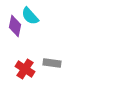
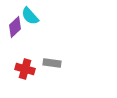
purple diamond: moved 1 px down; rotated 35 degrees clockwise
red cross: rotated 18 degrees counterclockwise
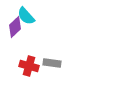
cyan semicircle: moved 4 px left
red cross: moved 4 px right, 3 px up
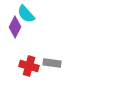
cyan semicircle: moved 2 px up
purple diamond: rotated 20 degrees counterclockwise
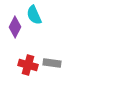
cyan semicircle: moved 8 px right, 1 px down; rotated 18 degrees clockwise
red cross: moved 1 px left, 1 px up
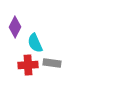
cyan semicircle: moved 1 px right, 28 px down
red cross: rotated 18 degrees counterclockwise
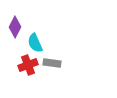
red cross: rotated 18 degrees counterclockwise
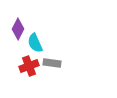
purple diamond: moved 3 px right, 2 px down
red cross: moved 1 px right, 1 px down
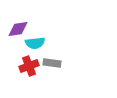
purple diamond: rotated 55 degrees clockwise
cyan semicircle: rotated 72 degrees counterclockwise
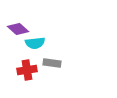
purple diamond: rotated 50 degrees clockwise
red cross: moved 2 px left, 4 px down; rotated 12 degrees clockwise
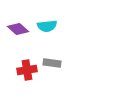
cyan semicircle: moved 12 px right, 17 px up
